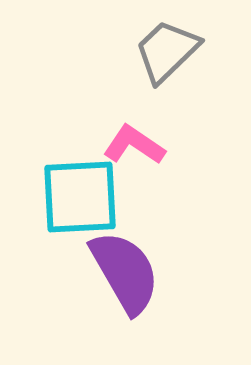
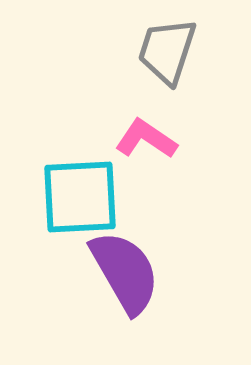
gray trapezoid: rotated 28 degrees counterclockwise
pink L-shape: moved 12 px right, 6 px up
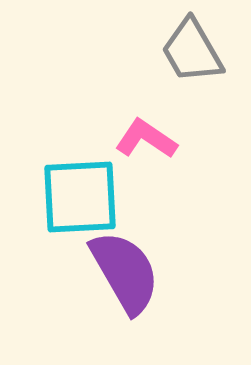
gray trapezoid: moved 25 px right; rotated 48 degrees counterclockwise
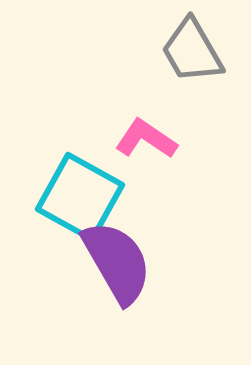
cyan square: rotated 32 degrees clockwise
purple semicircle: moved 8 px left, 10 px up
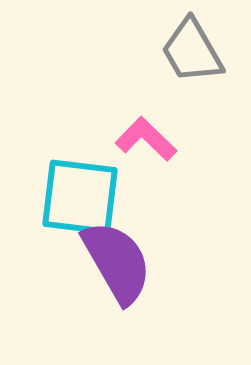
pink L-shape: rotated 10 degrees clockwise
cyan square: rotated 22 degrees counterclockwise
